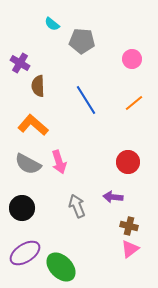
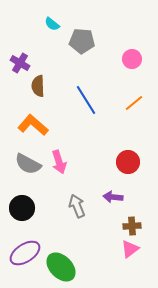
brown cross: moved 3 px right; rotated 18 degrees counterclockwise
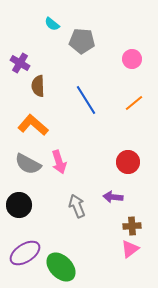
black circle: moved 3 px left, 3 px up
